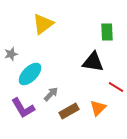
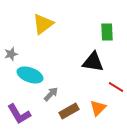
cyan ellipse: moved 1 px down; rotated 65 degrees clockwise
purple L-shape: moved 4 px left, 6 px down
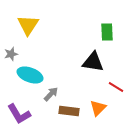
yellow triangle: moved 15 px left, 1 px down; rotated 20 degrees counterclockwise
brown rectangle: rotated 36 degrees clockwise
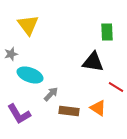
yellow triangle: rotated 10 degrees counterclockwise
orange triangle: rotated 42 degrees counterclockwise
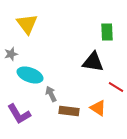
yellow triangle: moved 1 px left, 1 px up
gray arrow: rotated 70 degrees counterclockwise
